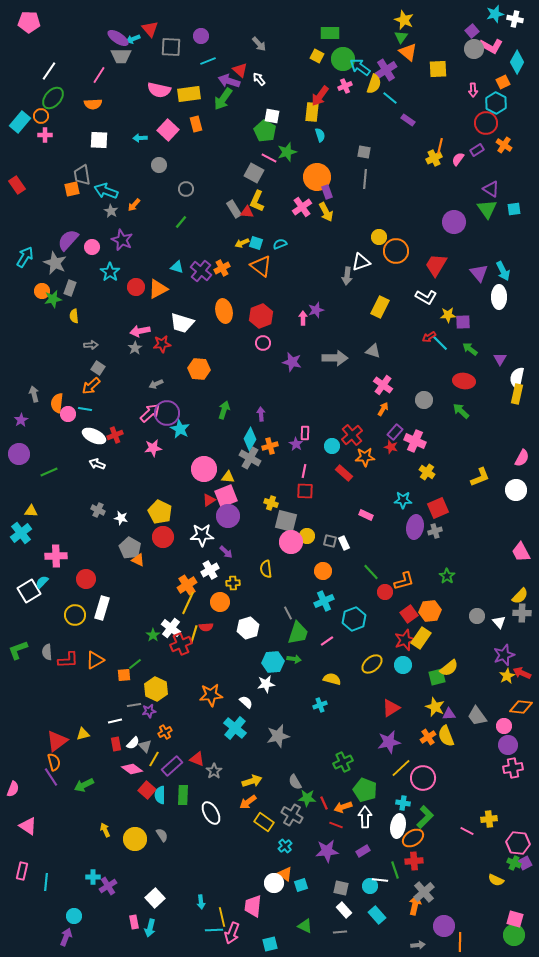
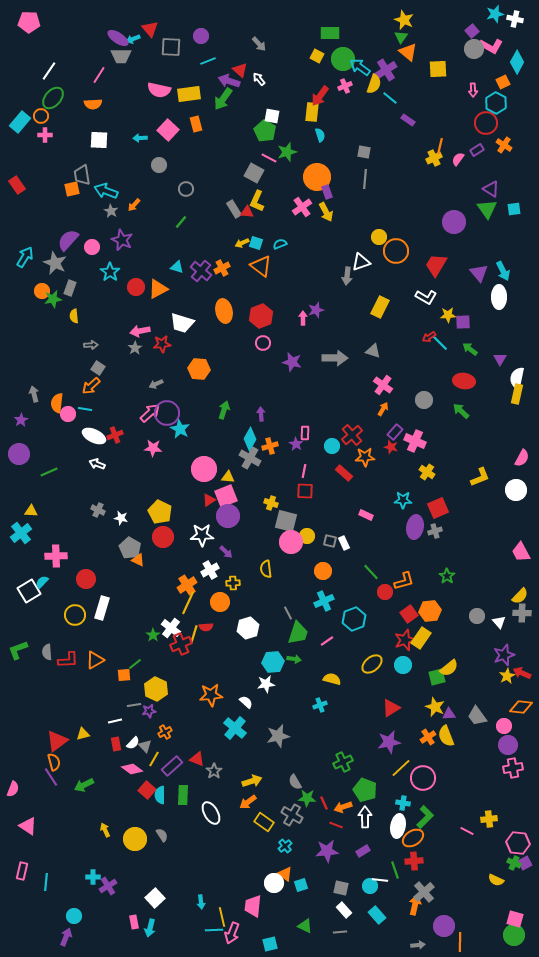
pink star at (153, 448): rotated 12 degrees clockwise
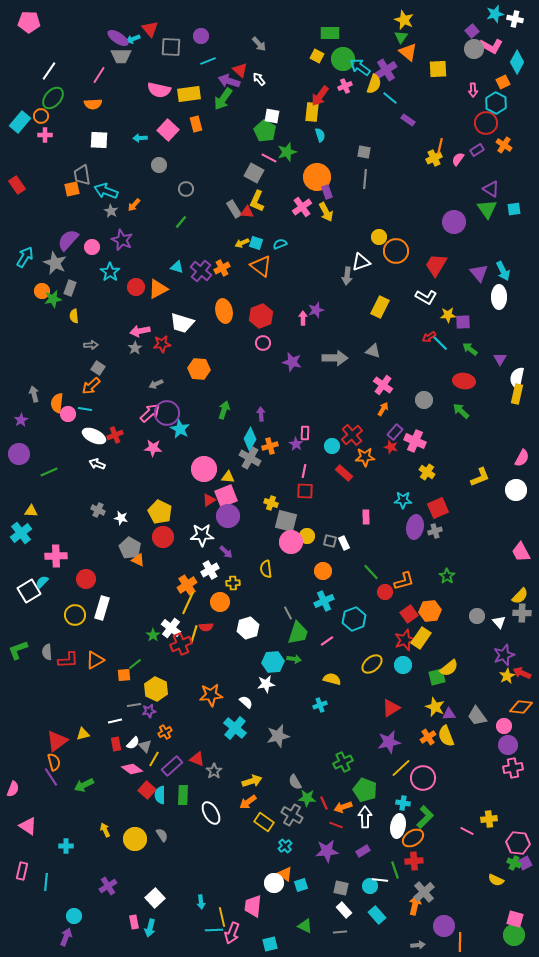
pink rectangle at (366, 515): moved 2 px down; rotated 64 degrees clockwise
cyan cross at (93, 877): moved 27 px left, 31 px up
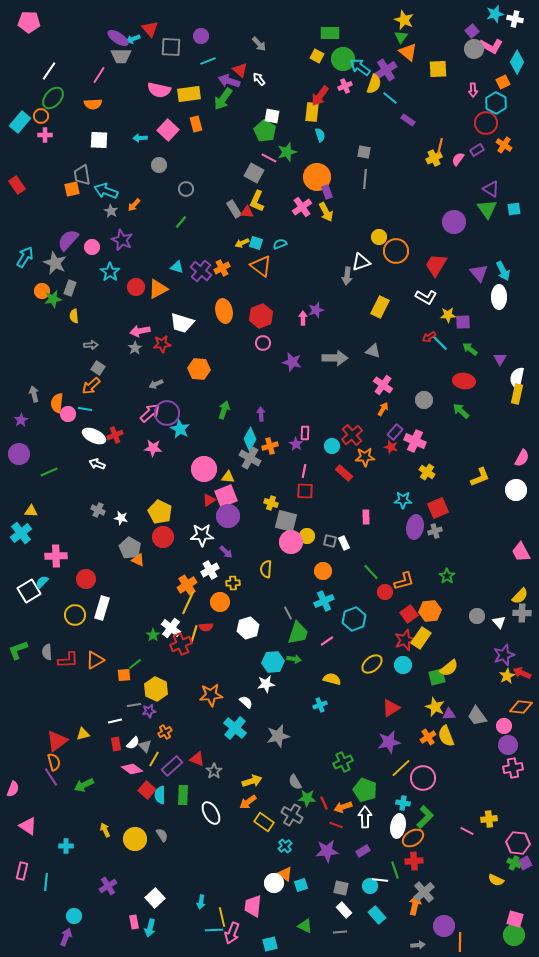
yellow semicircle at (266, 569): rotated 12 degrees clockwise
cyan arrow at (201, 902): rotated 16 degrees clockwise
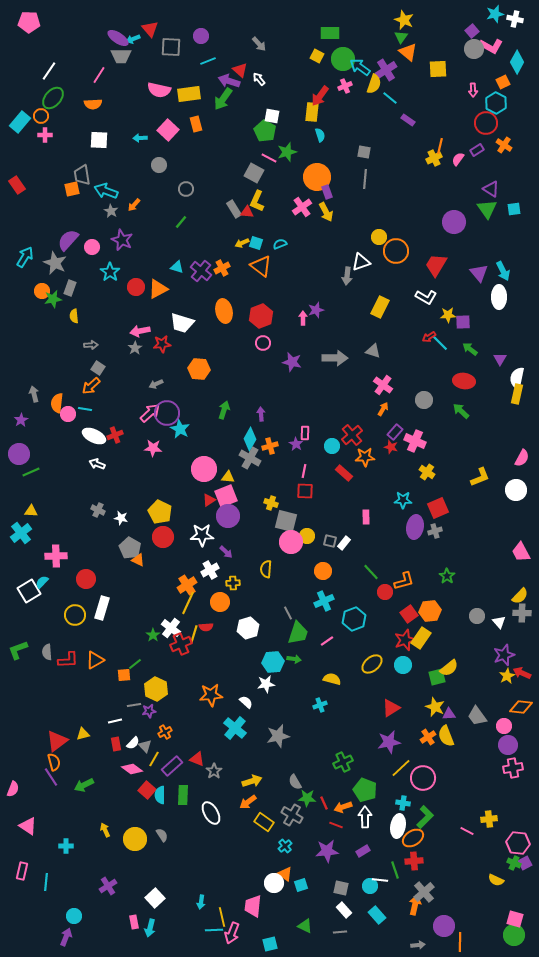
green line at (49, 472): moved 18 px left
white rectangle at (344, 543): rotated 64 degrees clockwise
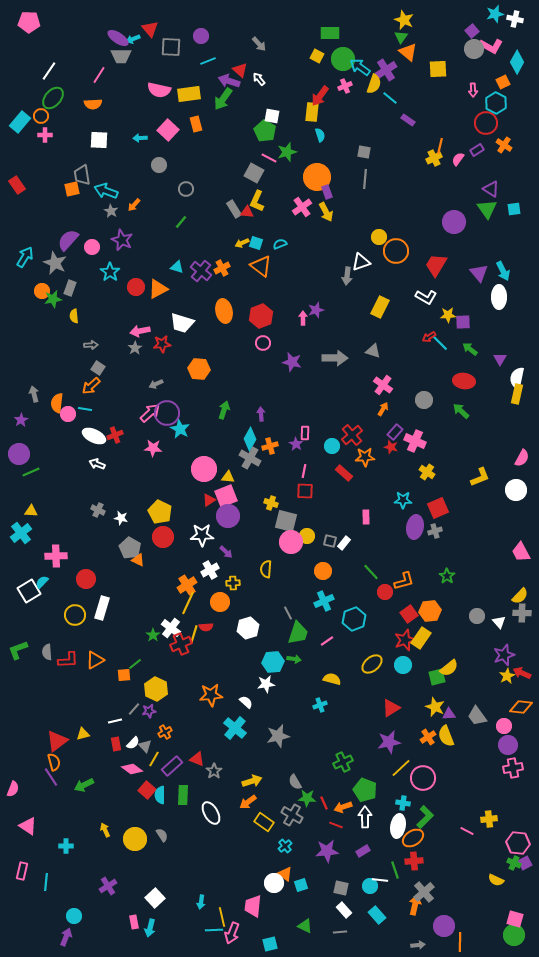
gray line at (134, 705): moved 4 px down; rotated 40 degrees counterclockwise
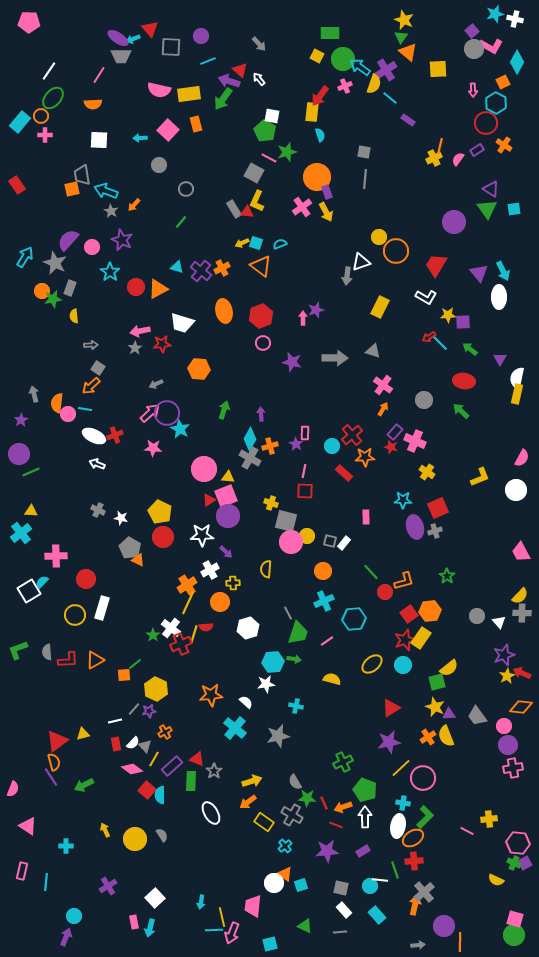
purple ellipse at (415, 527): rotated 25 degrees counterclockwise
cyan hexagon at (354, 619): rotated 15 degrees clockwise
green square at (437, 677): moved 5 px down
cyan cross at (320, 705): moved 24 px left, 1 px down; rotated 32 degrees clockwise
green rectangle at (183, 795): moved 8 px right, 14 px up
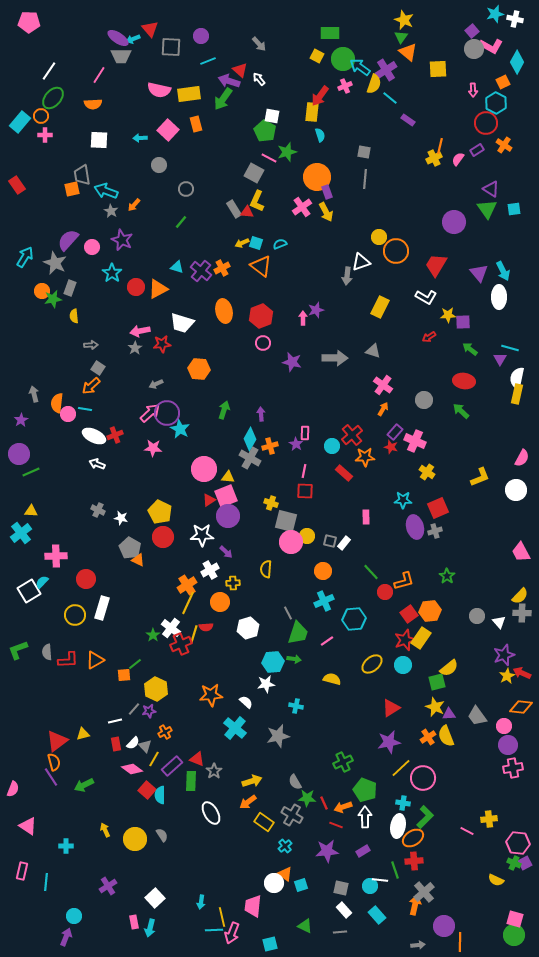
cyan star at (110, 272): moved 2 px right, 1 px down
cyan line at (440, 343): moved 70 px right, 5 px down; rotated 30 degrees counterclockwise
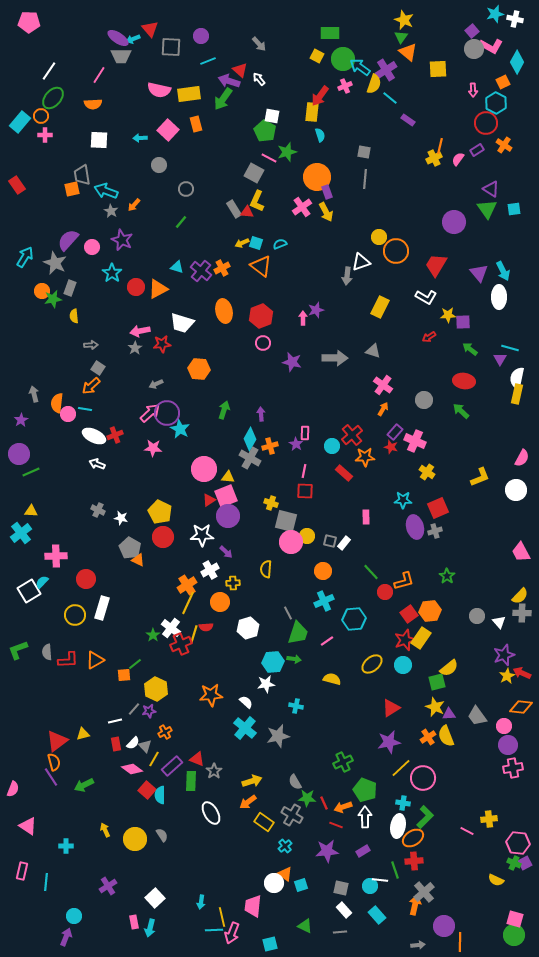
cyan cross at (235, 728): moved 10 px right
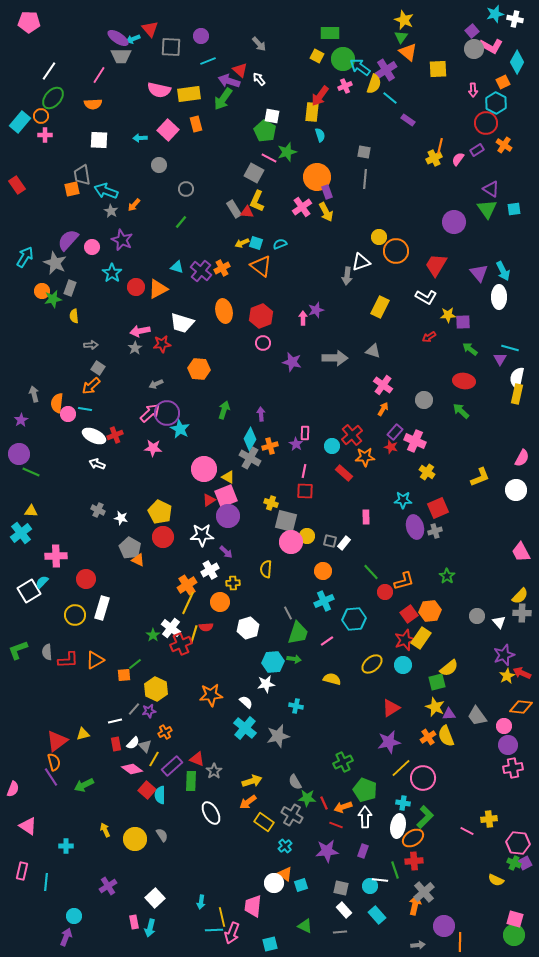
green line at (31, 472): rotated 48 degrees clockwise
yellow triangle at (228, 477): rotated 24 degrees clockwise
purple rectangle at (363, 851): rotated 40 degrees counterclockwise
